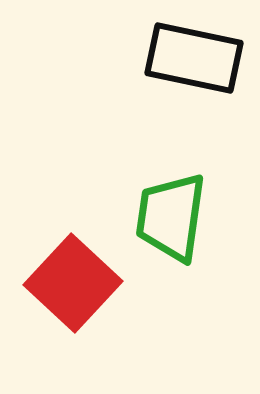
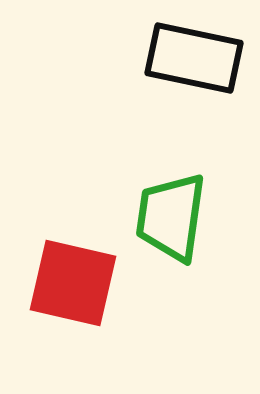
red square: rotated 30 degrees counterclockwise
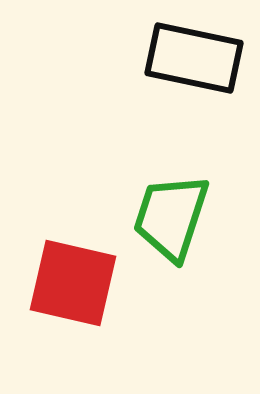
green trapezoid: rotated 10 degrees clockwise
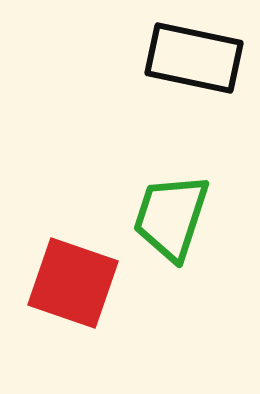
red square: rotated 6 degrees clockwise
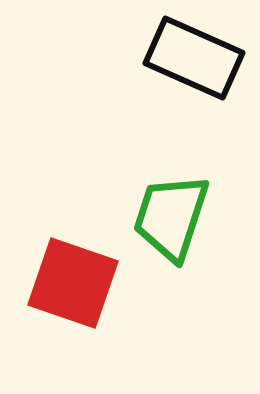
black rectangle: rotated 12 degrees clockwise
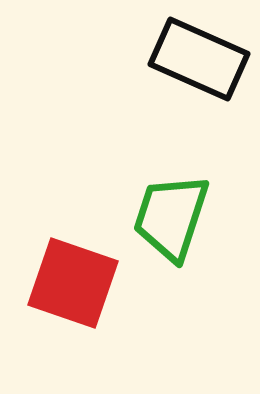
black rectangle: moved 5 px right, 1 px down
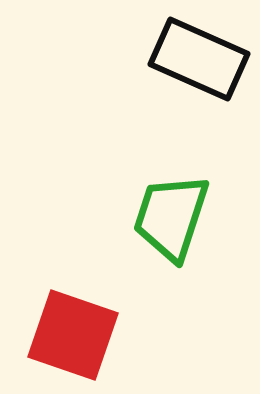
red square: moved 52 px down
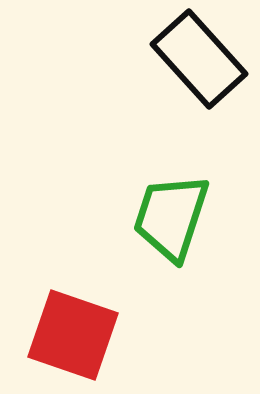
black rectangle: rotated 24 degrees clockwise
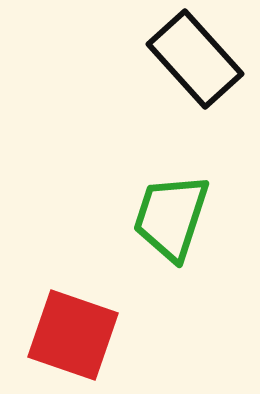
black rectangle: moved 4 px left
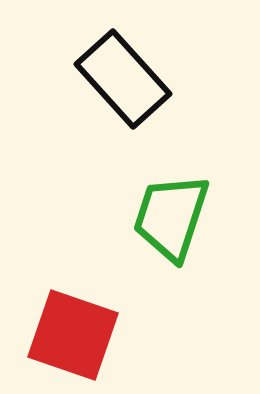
black rectangle: moved 72 px left, 20 px down
